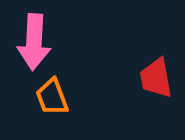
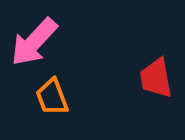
pink arrow: rotated 40 degrees clockwise
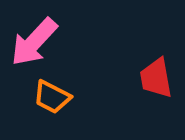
orange trapezoid: rotated 42 degrees counterclockwise
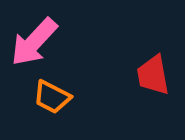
red trapezoid: moved 3 px left, 3 px up
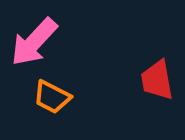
red trapezoid: moved 4 px right, 5 px down
